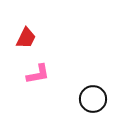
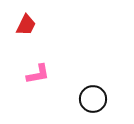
red trapezoid: moved 13 px up
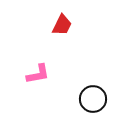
red trapezoid: moved 36 px right
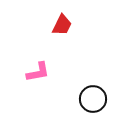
pink L-shape: moved 2 px up
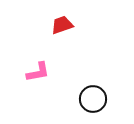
red trapezoid: rotated 135 degrees counterclockwise
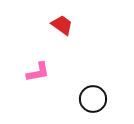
red trapezoid: rotated 55 degrees clockwise
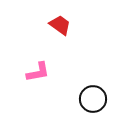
red trapezoid: moved 2 px left
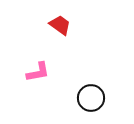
black circle: moved 2 px left, 1 px up
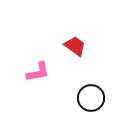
red trapezoid: moved 15 px right, 21 px down
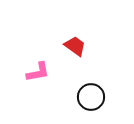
black circle: moved 1 px up
